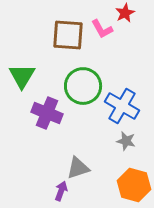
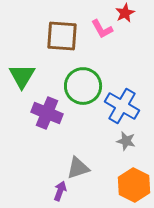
brown square: moved 6 px left, 1 px down
orange hexagon: rotated 12 degrees clockwise
purple arrow: moved 1 px left
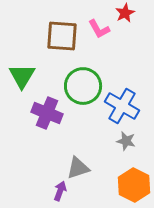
pink L-shape: moved 3 px left
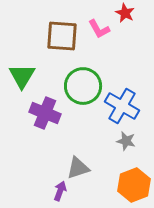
red star: rotated 18 degrees counterclockwise
purple cross: moved 2 px left
orange hexagon: rotated 12 degrees clockwise
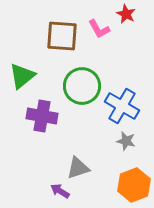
red star: moved 1 px right, 1 px down
green triangle: rotated 20 degrees clockwise
green circle: moved 1 px left
purple cross: moved 3 px left, 3 px down; rotated 12 degrees counterclockwise
purple arrow: rotated 78 degrees counterclockwise
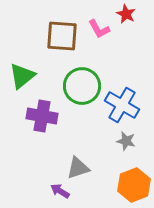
blue cross: moved 1 px up
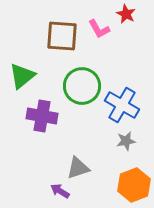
gray star: rotated 24 degrees counterclockwise
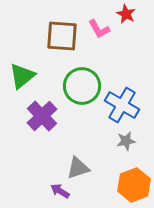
purple cross: rotated 36 degrees clockwise
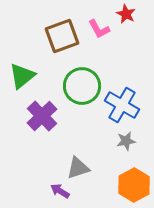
brown square: rotated 24 degrees counterclockwise
orange hexagon: rotated 8 degrees counterclockwise
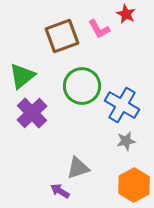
purple cross: moved 10 px left, 3 px up
